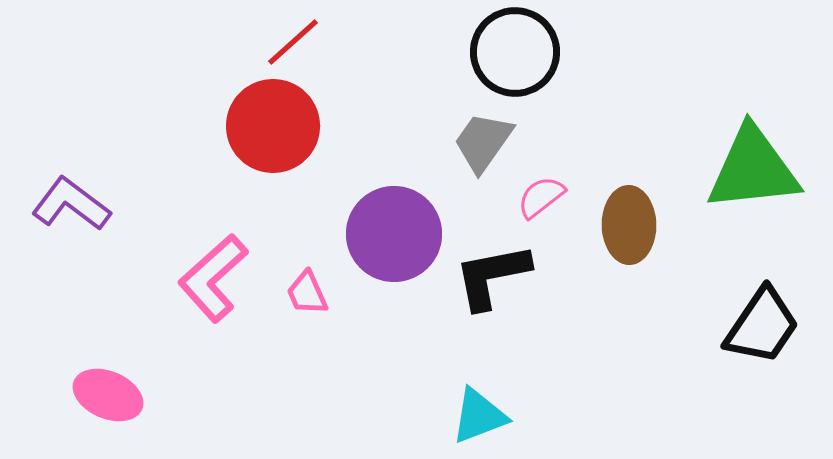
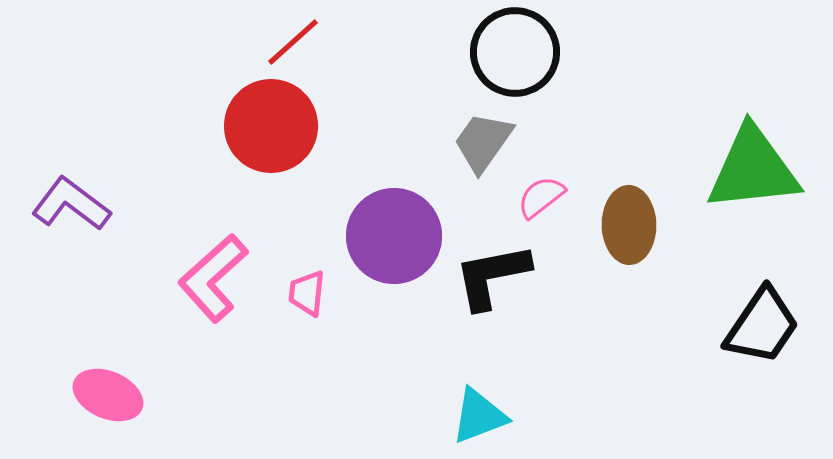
red circle: moved 2 px left
purple circle: moved 2 px down
pink trapezoid: rotated 30 degrees clockwise
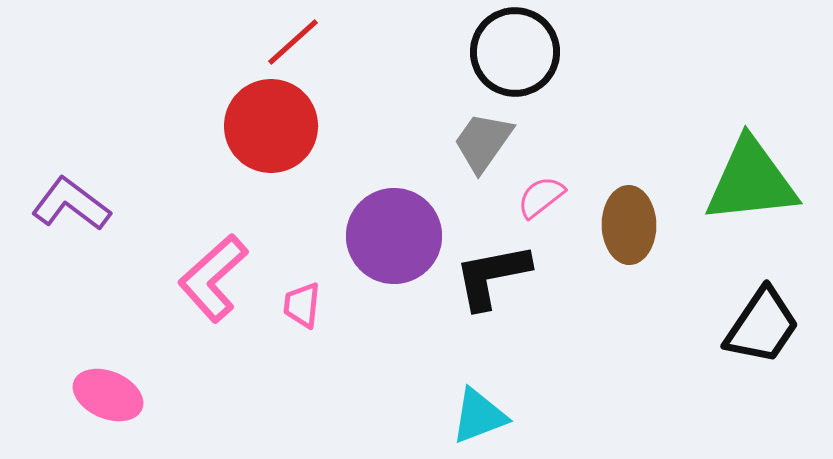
green triangle: moved 2 px left, 12 px down
pink trapezoid: moved 5 px left, 12 px down
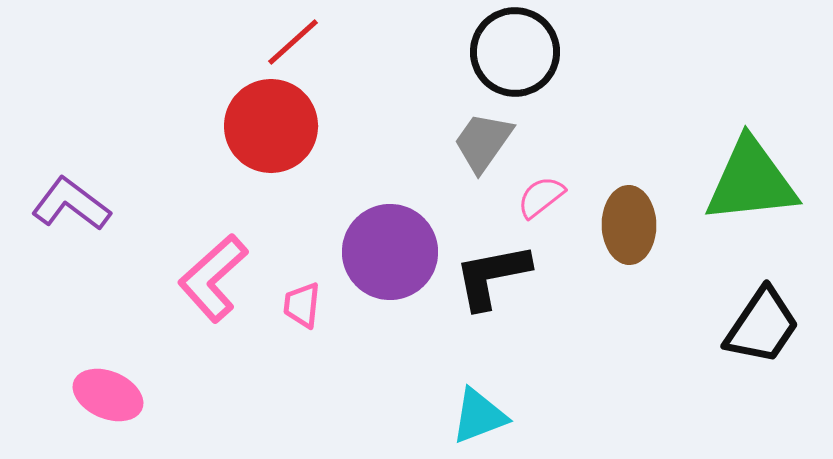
purple circle: moved 4 px left, 16 px down
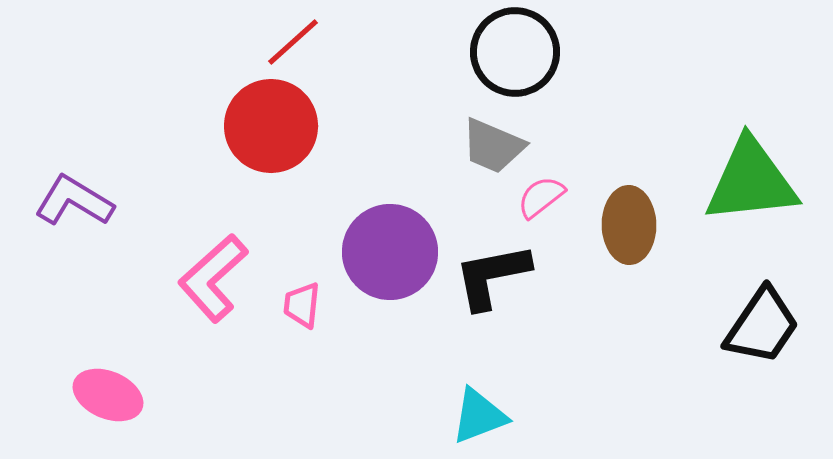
gray trapezoid: moved 10 px right, 4 px down; rotated 102 degrees counterclockwise
purple L-shape: moved 3 px right, 3 px up; rotated 6 degrees counterclockwise
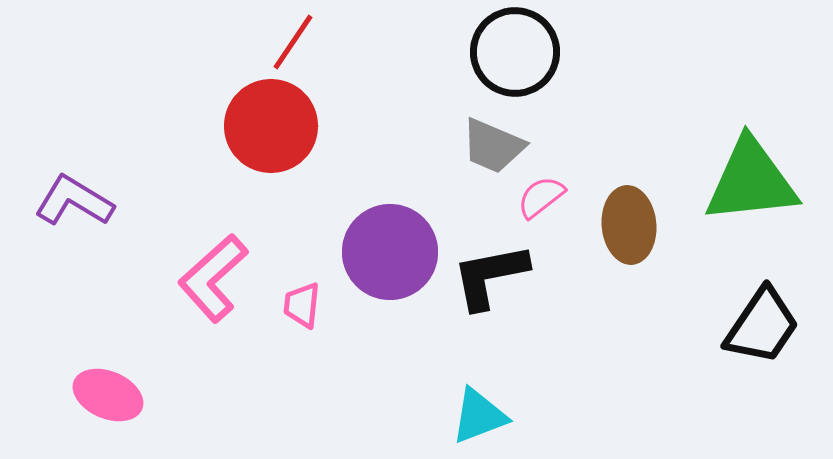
red line: rotated 14 degrees counterclockwise
brown ellipse: rotated 4 degrees counterclockwise
black L-shape: moved 2 px left
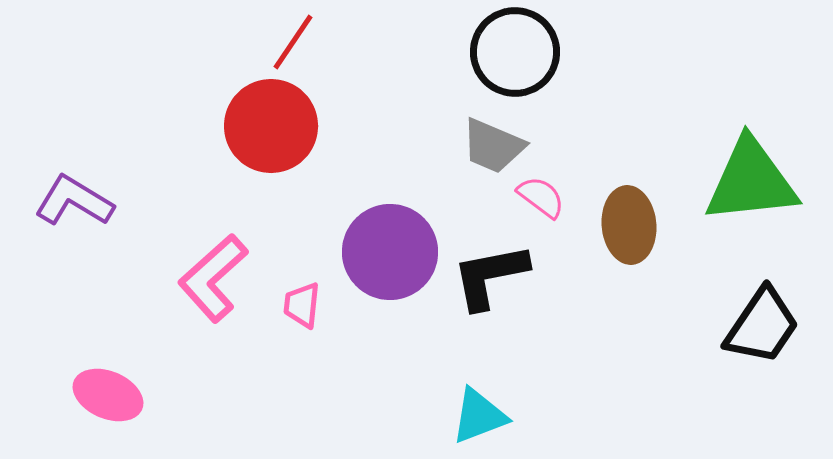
pink semicircle: rotated 75 degrees clockwise
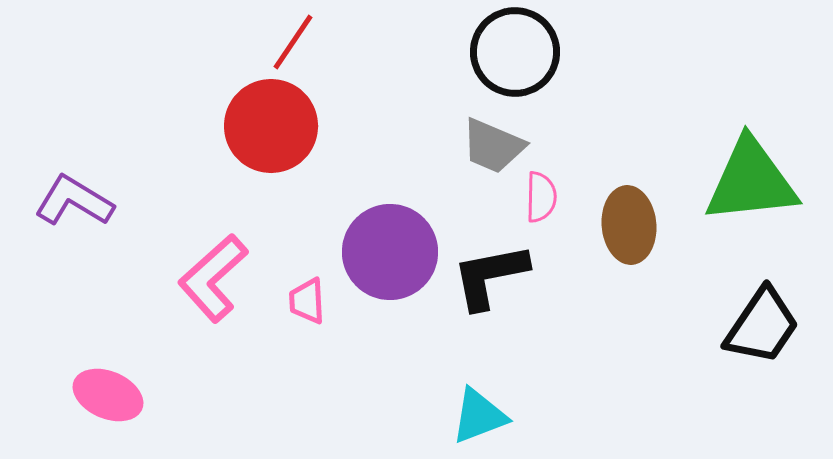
pink semicircle: rotated 54 degrees clockwise
pink trapezoid: moved 5 px right, 4 px up; rotated 9 degrees counterclockwise
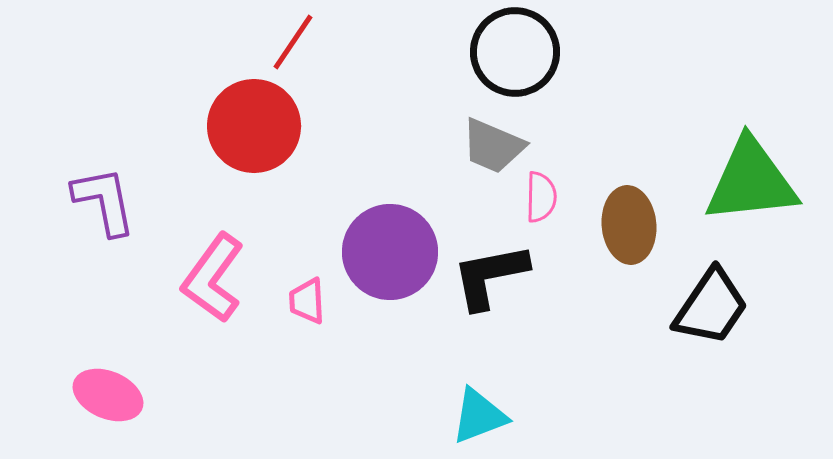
red circle: moved 17 px left
purple L-shape: moved 30 px right; rotated 48 degrees clockwise
pink L-shape: rotated 12 degrees counterclockwise
black trapezoid: moved 51 px left, 19 px up
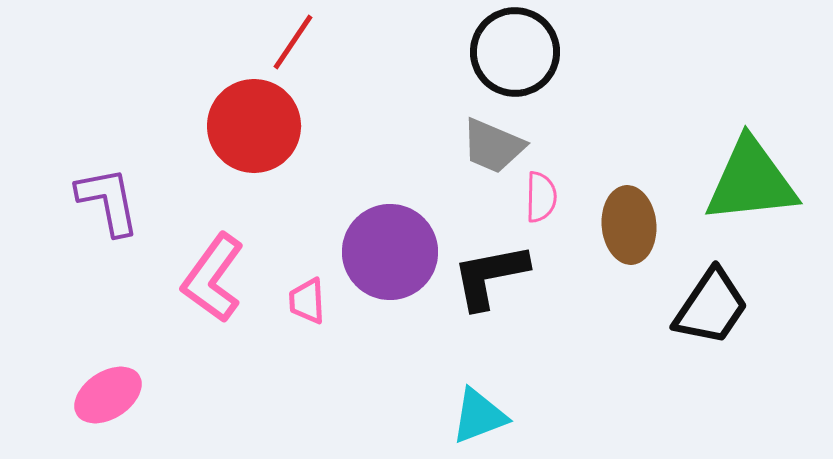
purple L-shape: moved 4 px right
pink ellipse: rotated 56 degrees counterclockwise
